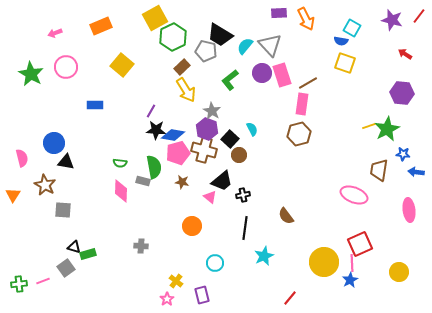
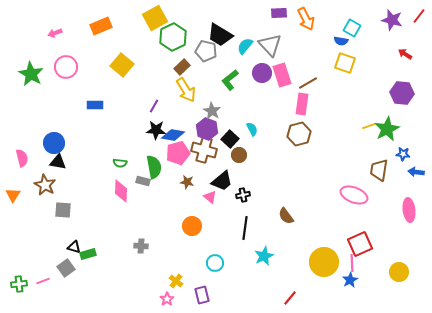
purple line at (151, 111): moved 3 px right, 5 px up
black triangle at (66, 162): moved 8 px left
brown star at (182, 182): moved 5 px right
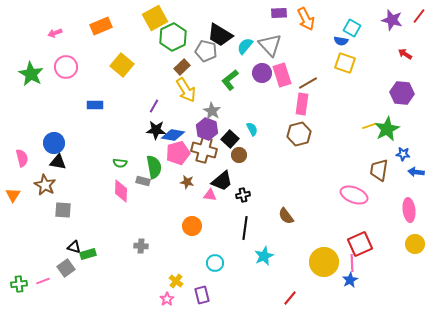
pink triangle at (210, 197): moved 2 px up; rotated 32 degrees counterclockwise
yellow circle at (399, 272): moved 16 px right, 28 px up
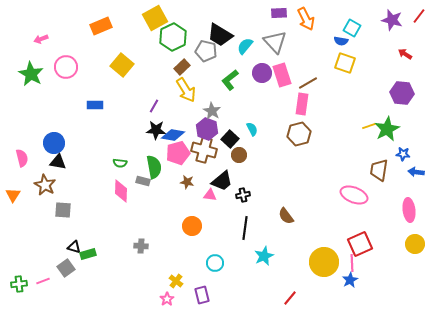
pink arrow at (55, 33): moved 14 px left, 6 px down
gray triangle at (270, 45): moved 5 px right, 3 px up
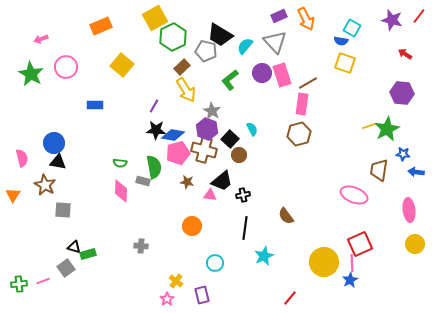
purple rectangle at (279, 13): moved 3 px down; rotated 21 degrees counterclockwise
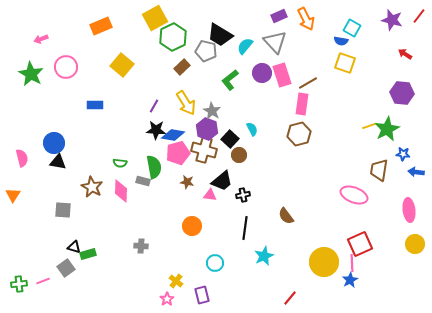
yellow arrow at (186, 90): moved 13 px down
brown star at (45, 185): moved 47 px right, 2 px down
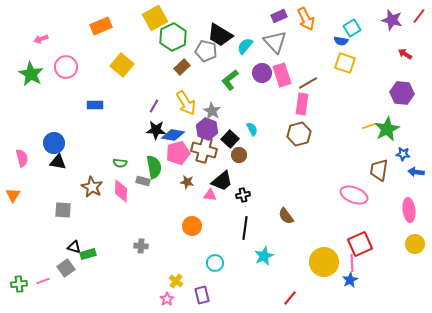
cyan square at (352, 28): rotated 30 degrees clockwise
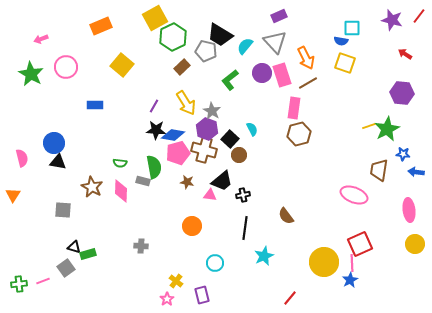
orange arrow at (306, 19): moved 39 px down
cyan square at (352, 28): rotated 30 degrees clockwise
pink rectangle at (302, 104): moved 8 px left, 4 px down
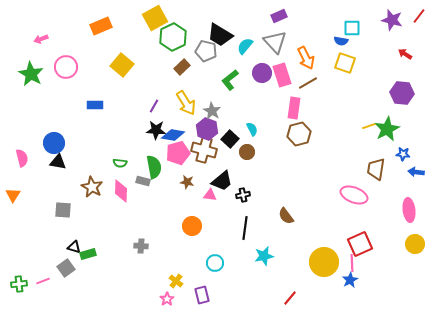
brown circle at (239, 155): moved 8 px right, 3 px up
brown trapezoid at (379, 170): moved 3 px left, 1 px up
cyan star at (264, 256): rotated 12 degrees clockwise
